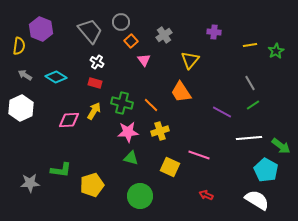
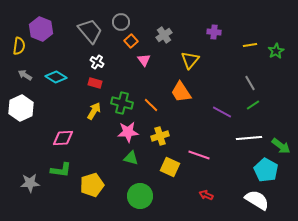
pink diamond: moved 6 px left, 18 px down
yellow cross: moved 5 px down
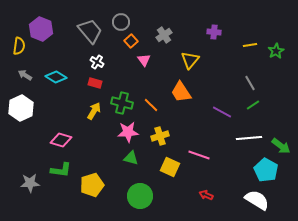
pink diamond: moved 2 px left, 2 px down; rotated 20 degrees clockwise
